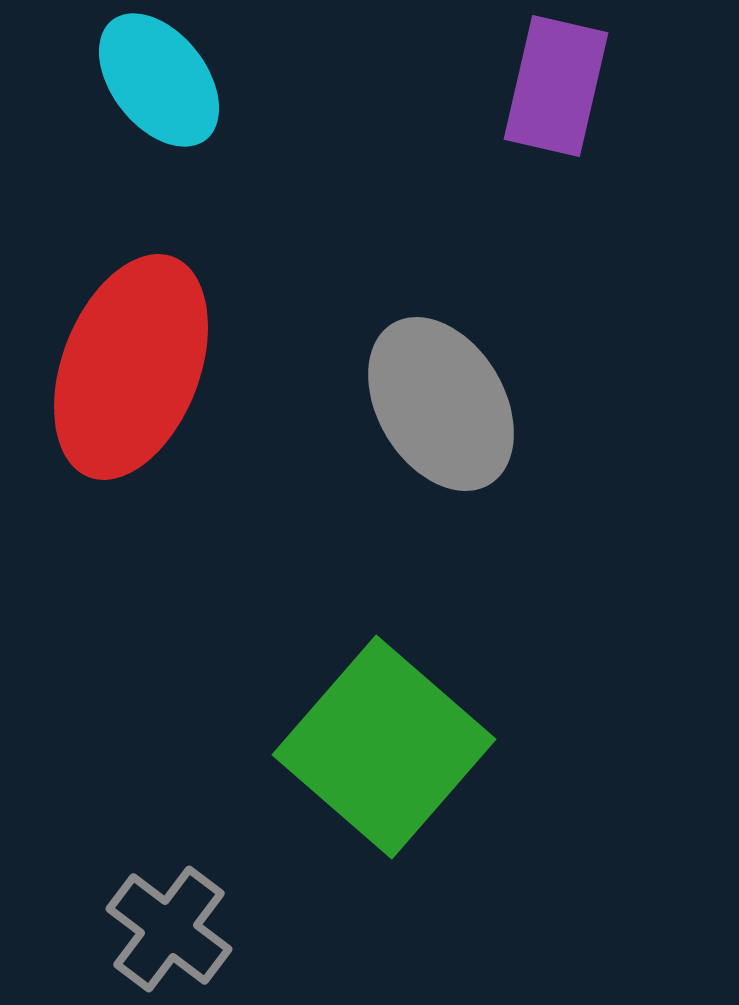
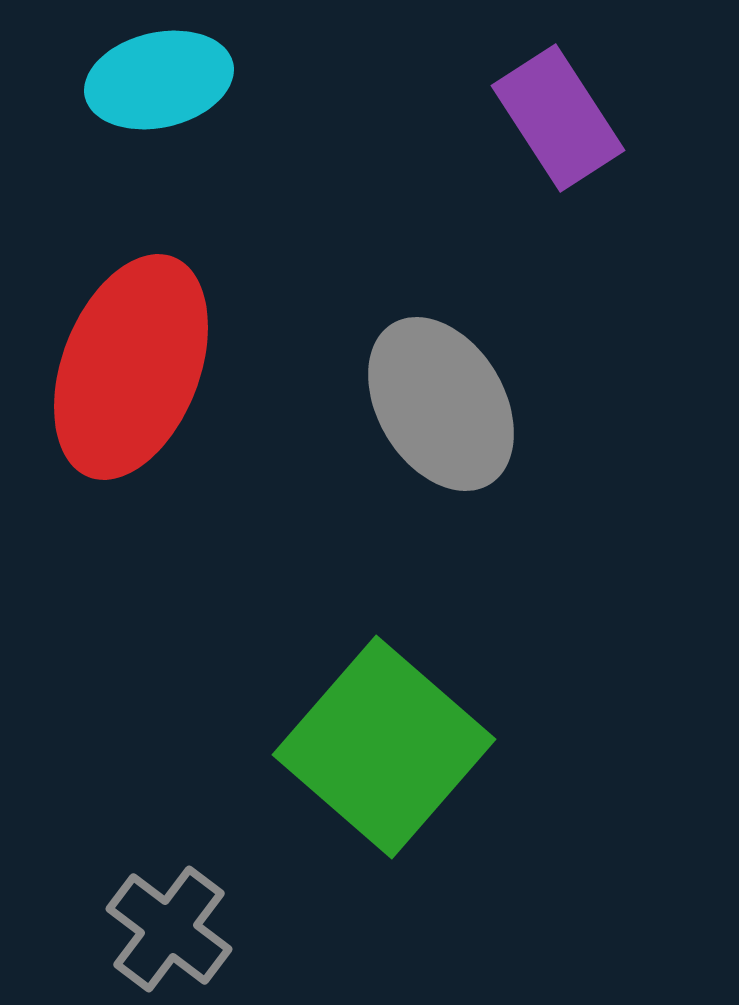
cyan ellipse: rotated 65 degrees counterclockwise
purple rectangle: moved 2 px right, 32 px down; rotated 46 degrees counterclockwise
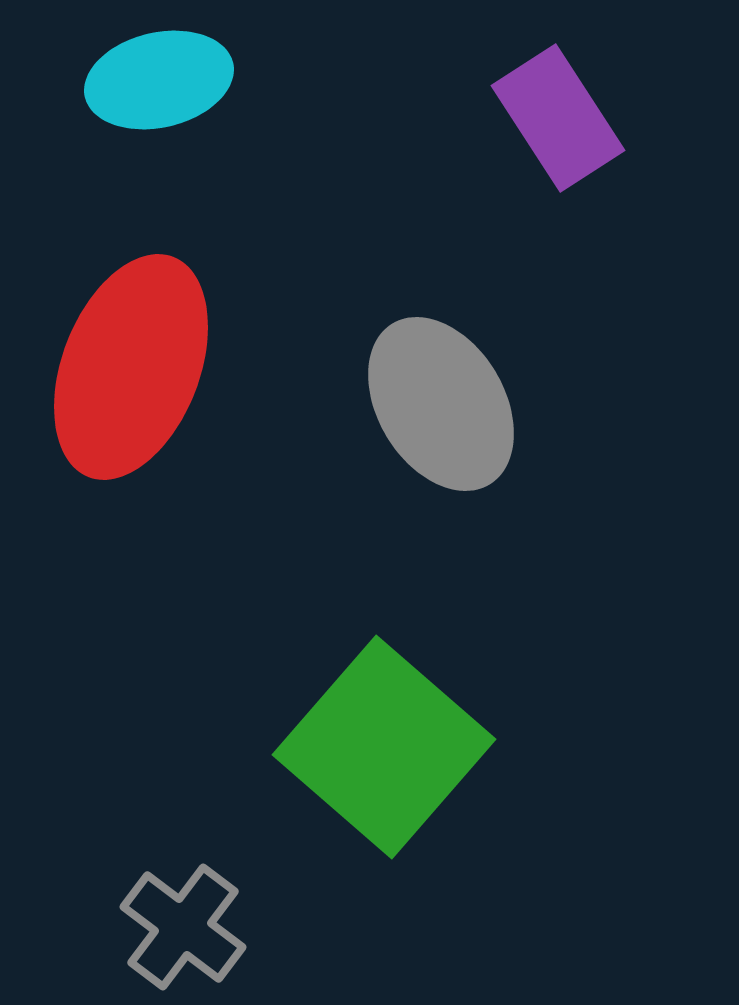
gray cross: moved 14 px right, 2 px up
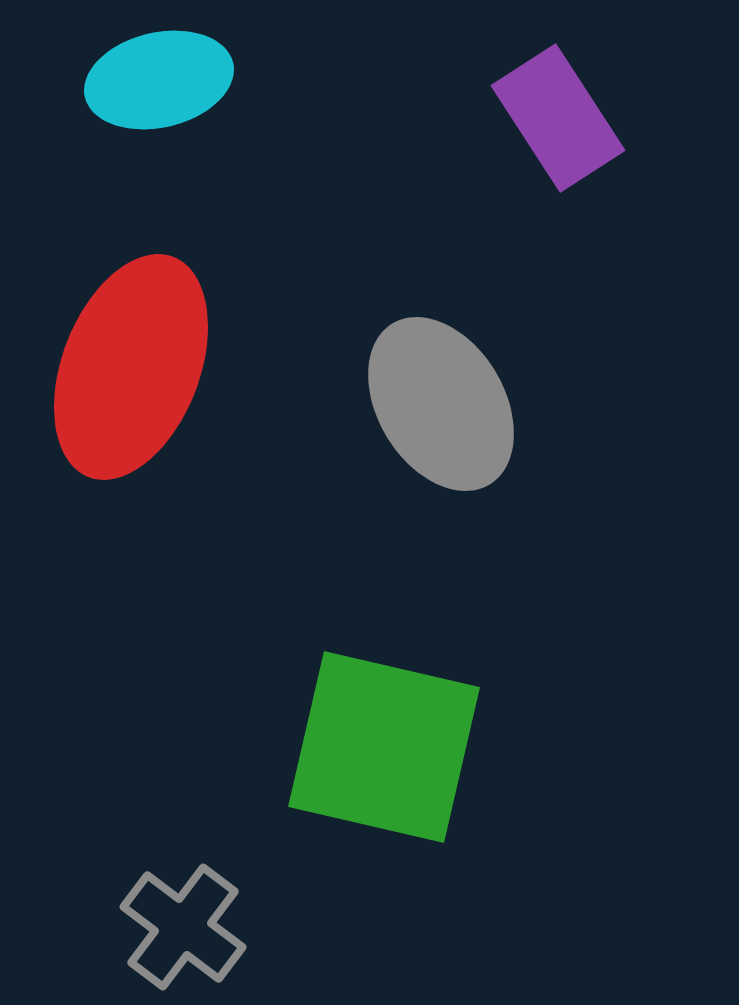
green square: rotated 28 degrees counterclockwise
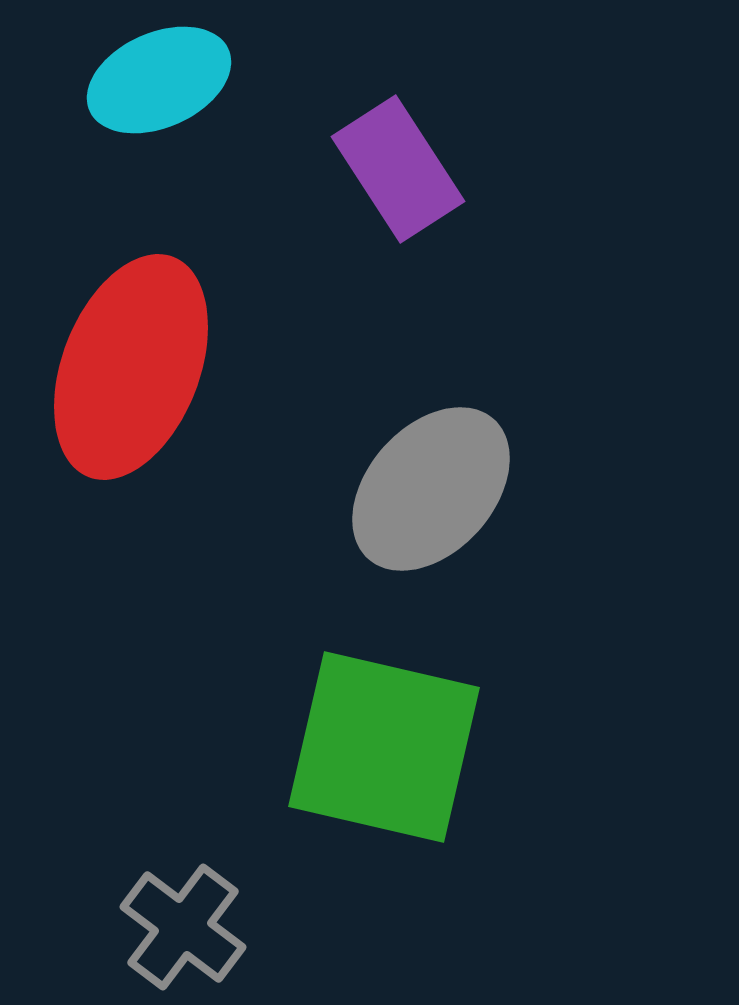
cyan ellipse: rotated 11 degrees counterclockwise
purple rectangle: moved 160 px left, 51 px down
gray ellipse: moved 10 px left, 85 px down; rotated 73 degrees clockwise
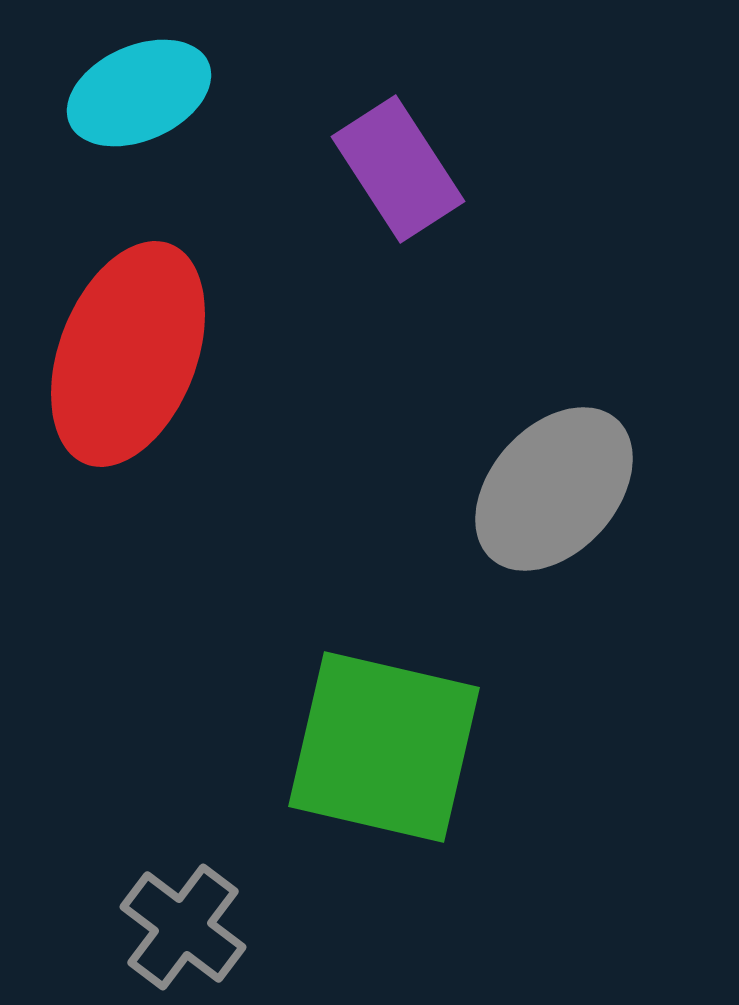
cyan ellipse: moved 20 px left, 13 px down
red ellipse: moved 3 px left, 13 px up
gray ellipse: moved 123 px right
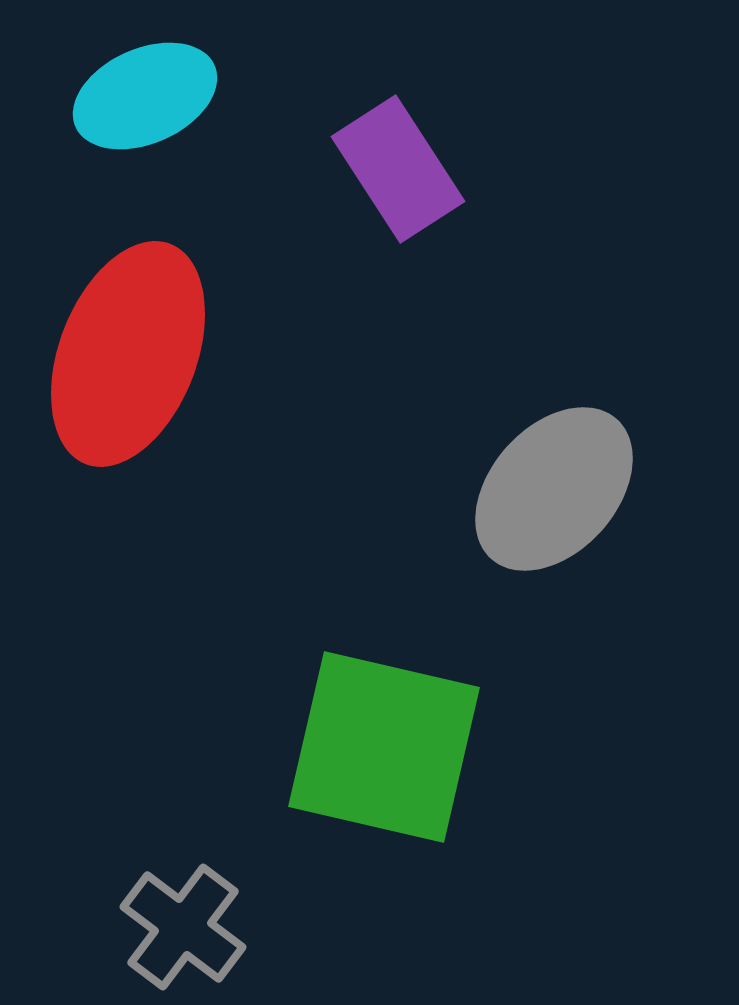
cyan ellipse: moved 6 px right, 3 px down
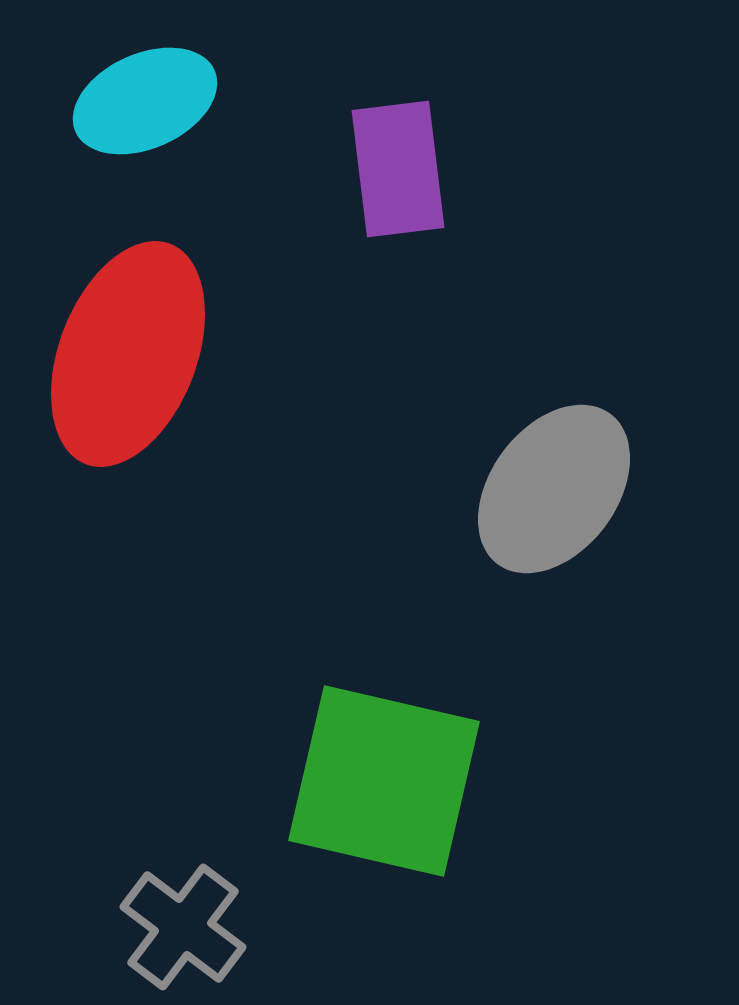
cyan ellipse: moved 5 px down
purple rectangle: rotated 26 degrees clockwise
gray ellipse: rotated 5 degrees counterclockwise
green square: moved 34 px down
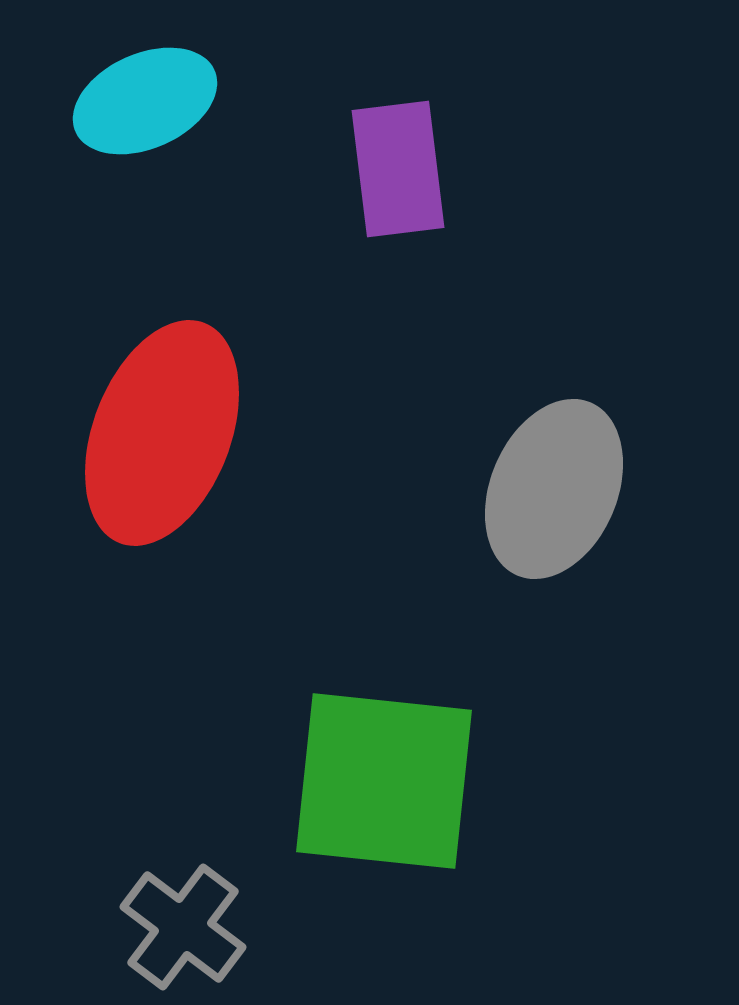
red ellipse: moved 34 px right, 79 px down
gray ellipse: rotated 14 degrees counterclockwise
green square: rotated 7 degrees counterclockwise
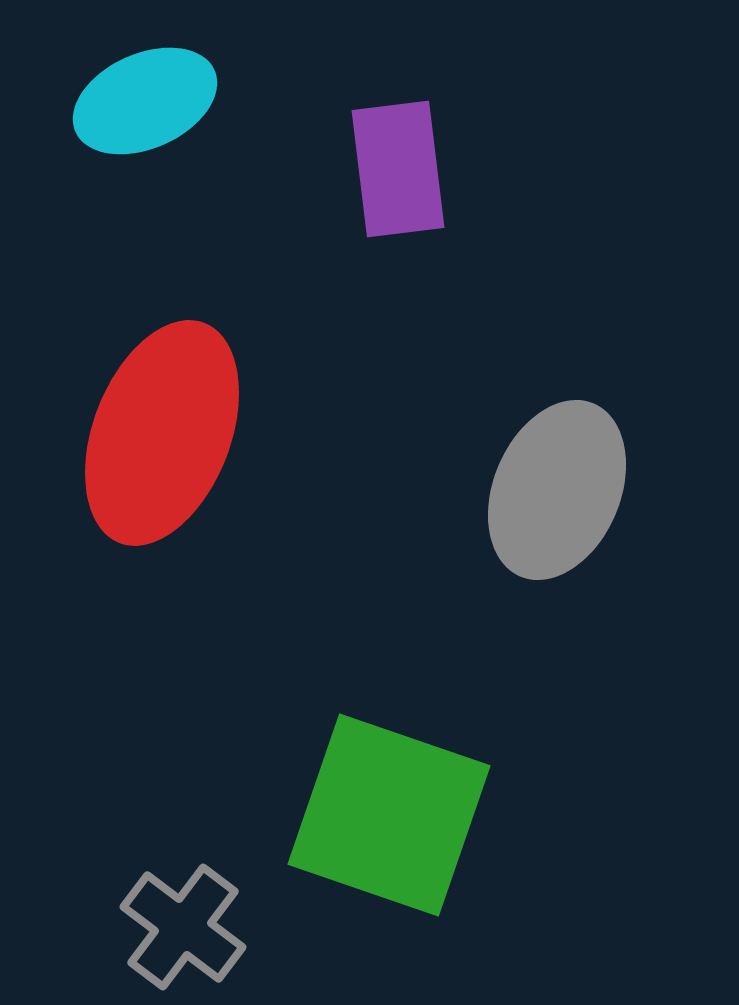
gray ellipse: moved 3 px right, 1 px down
green square: moved 5 px right, 34 px down; rotated 13 degrees clockwise
